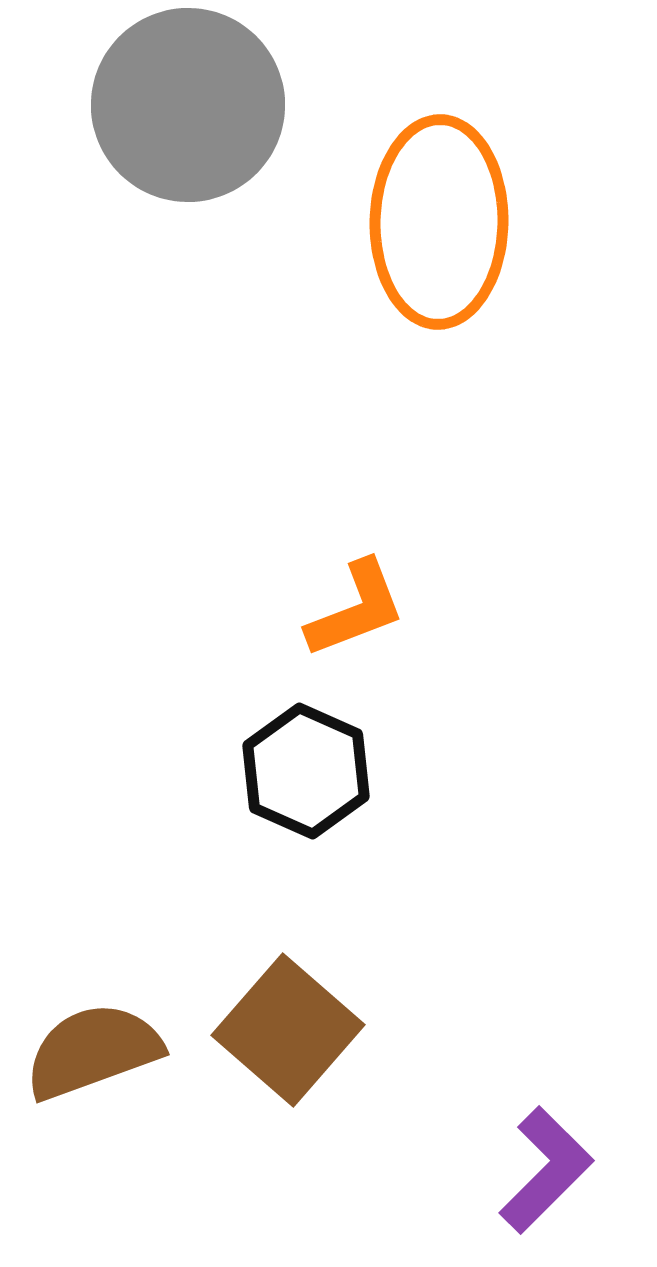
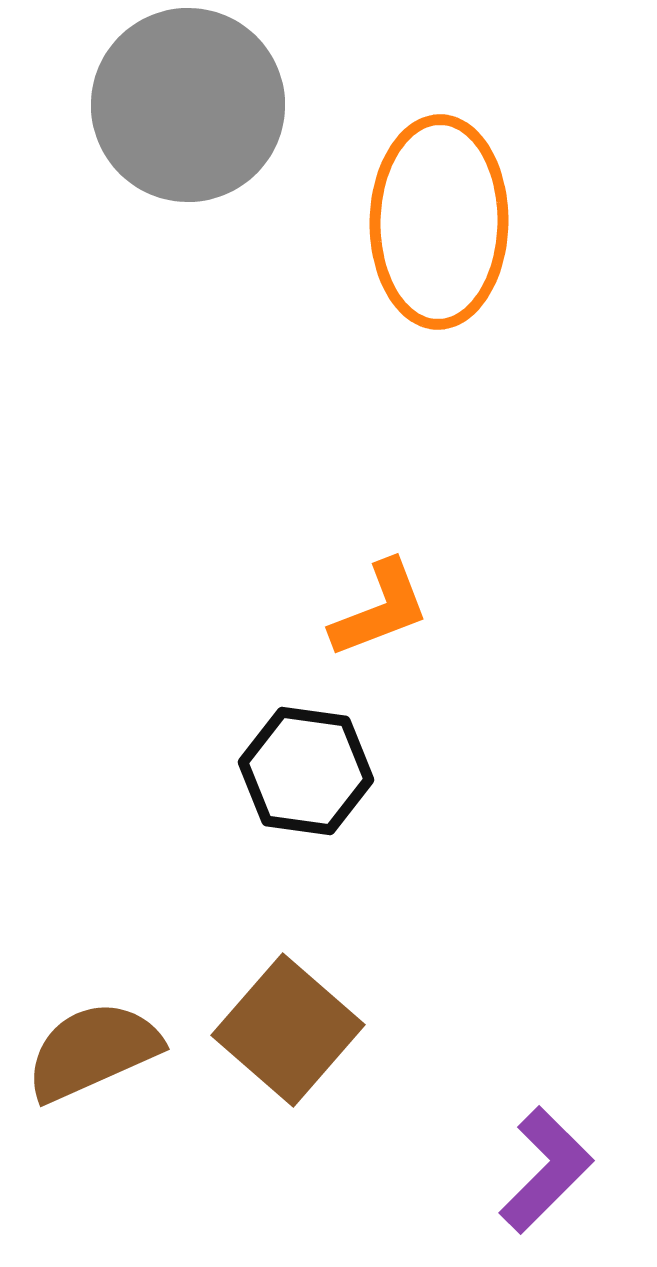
orange L-shape: moved 24 px right
black hexagon: rotated 16 degrees counterclockwise
brown semicircle: rotated 4 degrees counterclockwise
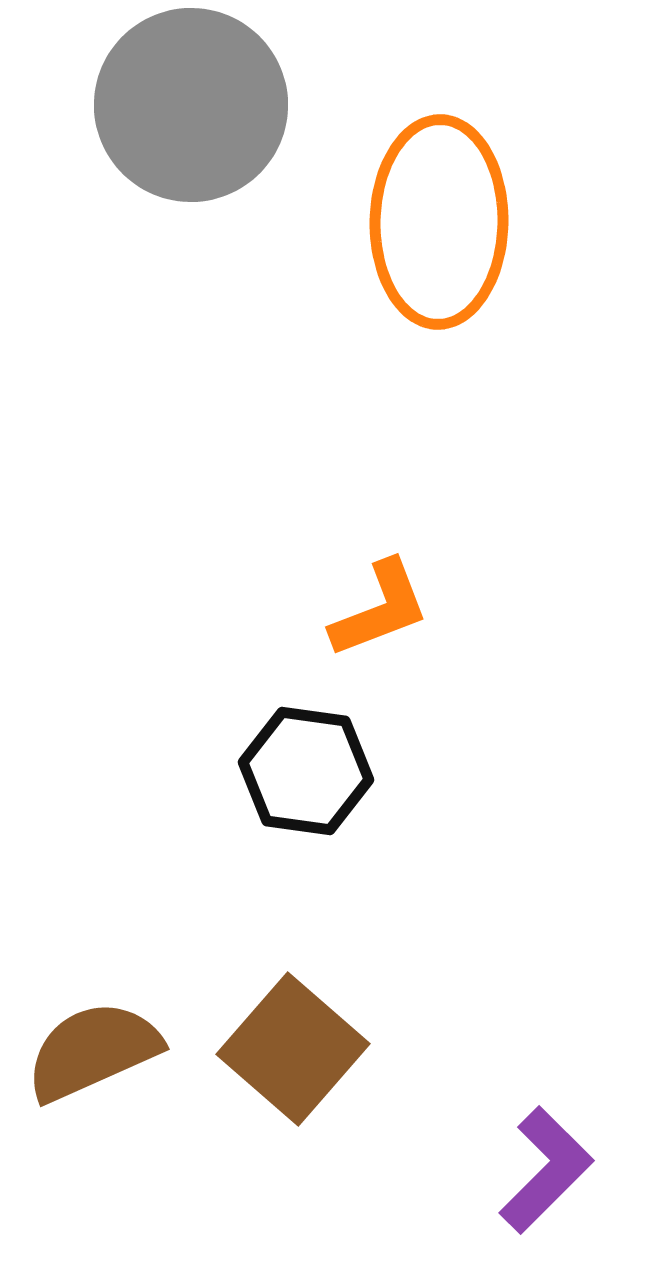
gray circle: moved 3 px right
brown square: moved 5 px right, 19 px down
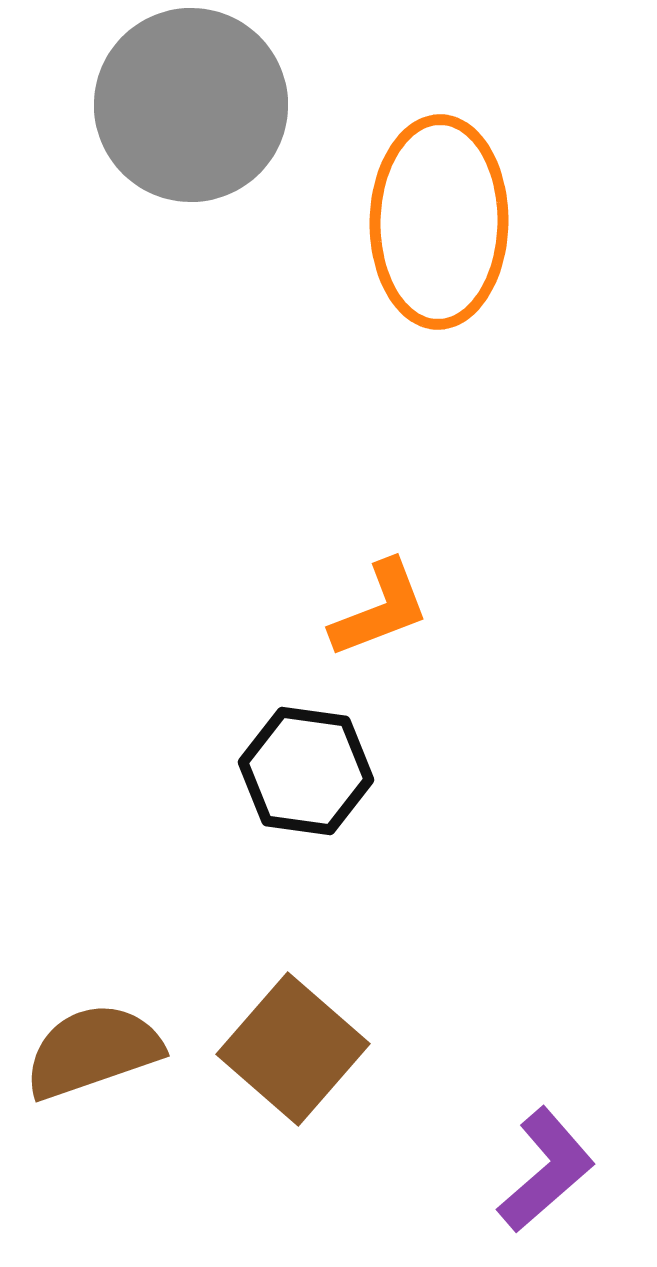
brown semicircle: rotated 5 degrees clockwise
purple L-shape: rotated 4 degrees clockwise
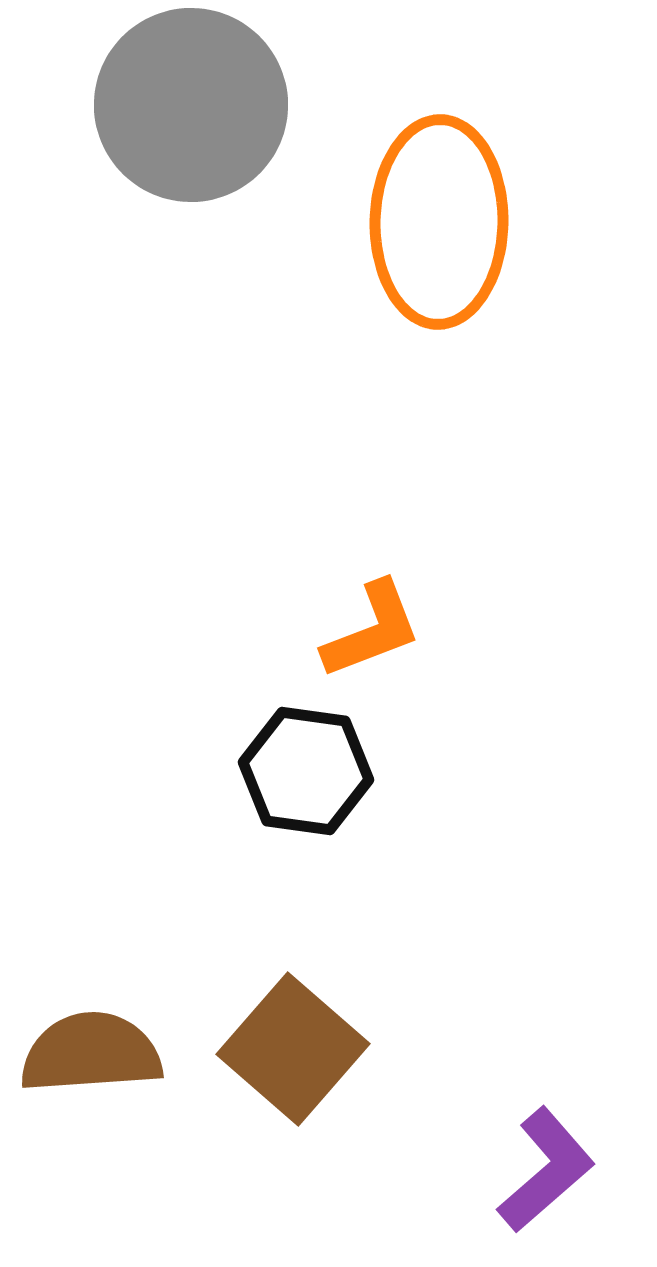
orange L-shape: moved 8 px left, 21 px down
brown semicircle: moved 2 px left, 2 px down; rotated 15 degrees clockwise
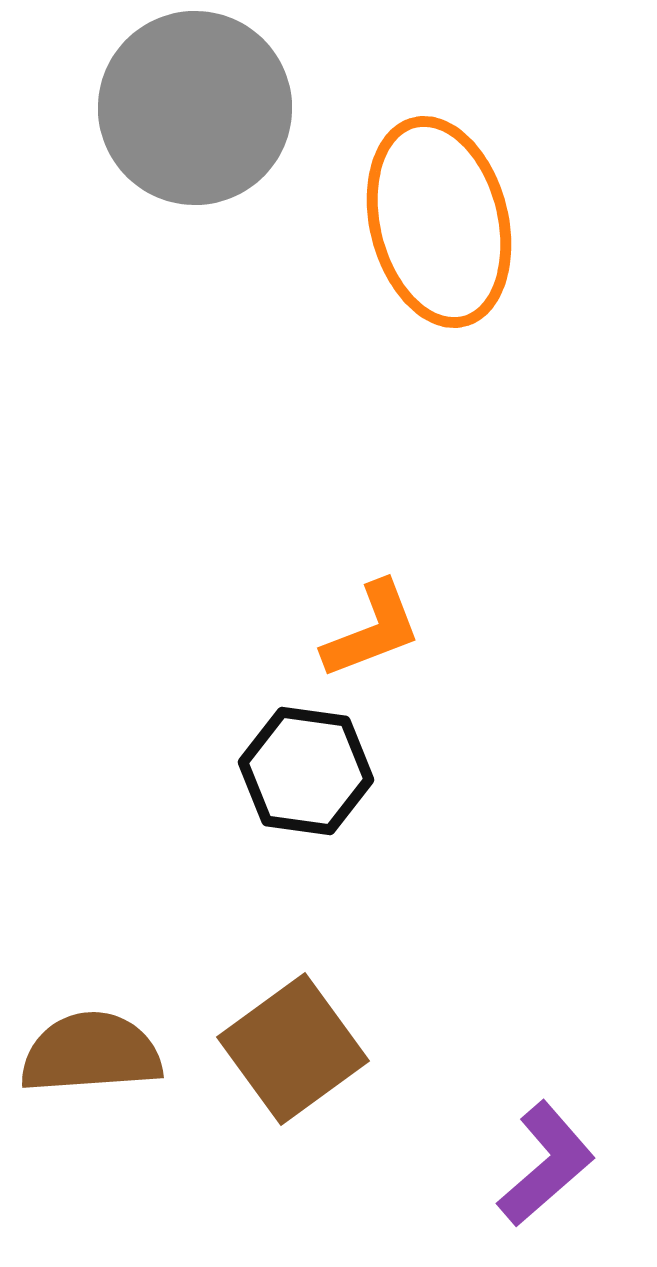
gray circle: moved 4 px right, 3 px down
orange ellipse: rotated 15 degrees counterclockwise
brown square: rotated 13 degrees clockwise
purple L-shape: moved 6 px up
